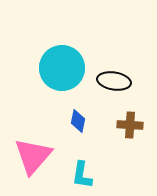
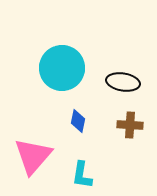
black ellipse: moved 9 px right, 1 px down
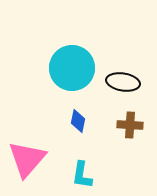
cyan circle: moved 10 px right
pink triangle: moved 6 px left, 3 px down
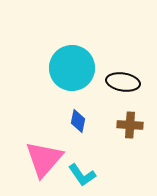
pink triangle: moved 17 px right
cyan L-shape: rotated 44 degrees counterclockwise
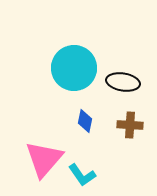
cyan circle: moved 2 px right
blue diamond: moved 7 px right
